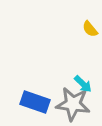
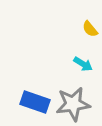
cyan arrow: moved 20 px up; rotated 12 degrees counterclockwise
gray star: rotated 16 degrees counterclockwise
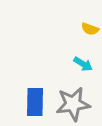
yellow semicircle: rotated 30 degrees counterclockwise
blue rectangle: rotated 72 degrees clockwise
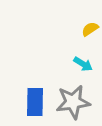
yellow semicircle: rotated 126 degrees clockwise
gray star: moved 2 px up
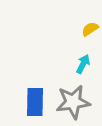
cyan arrow: rotated 96 degrees counterclockwise
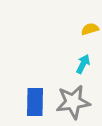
yellow semicircle: rotated 18 degrees clockwise
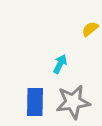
yellow semicircle: rotated 24 degrees counterclockwise
cyan arrow: moved 23 px left
